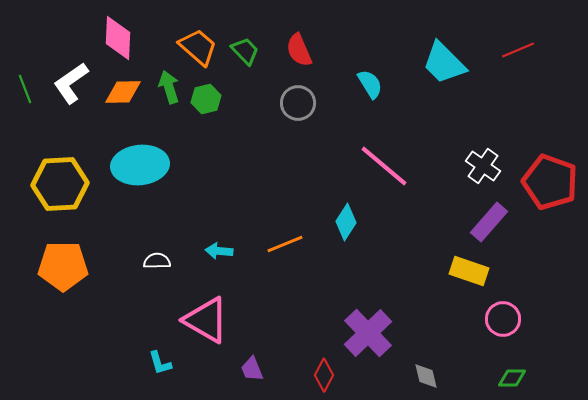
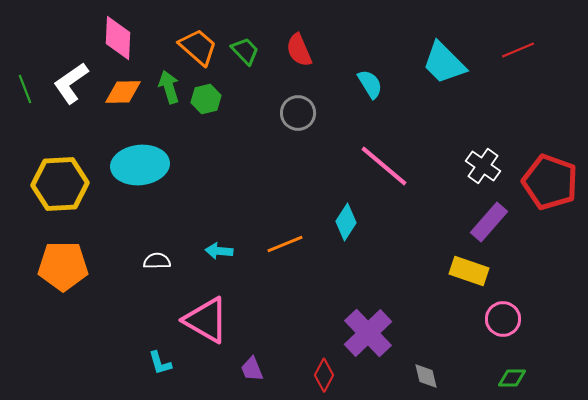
gray circle: moved 10 px down
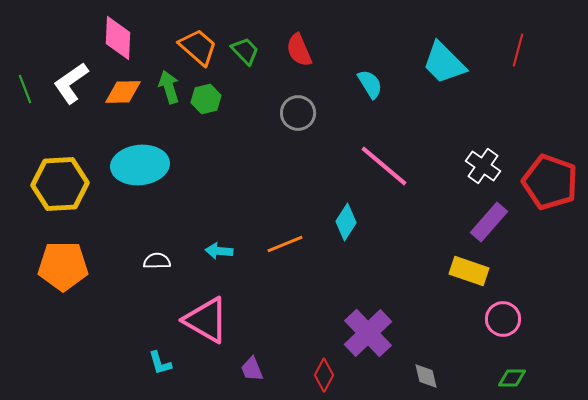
red line: rotated 52 degrees counterclockwise
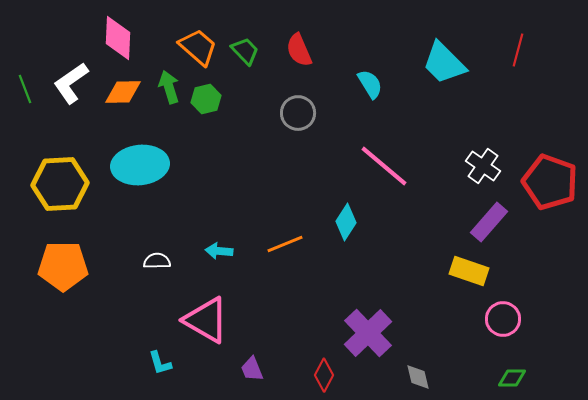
gray diamond: moved 8 px left, 1 px down
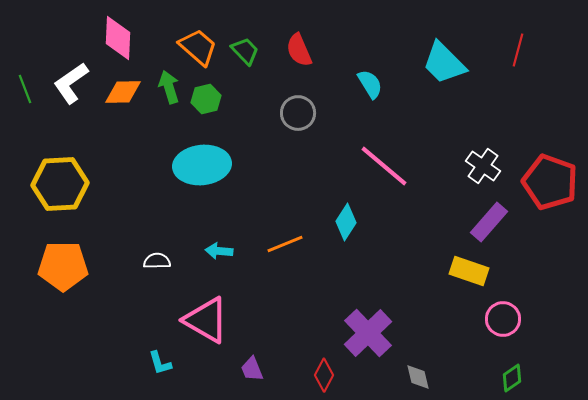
cyan ellipse: moved 62 px right
green diamond: rotated 36 degrees counterclockwise
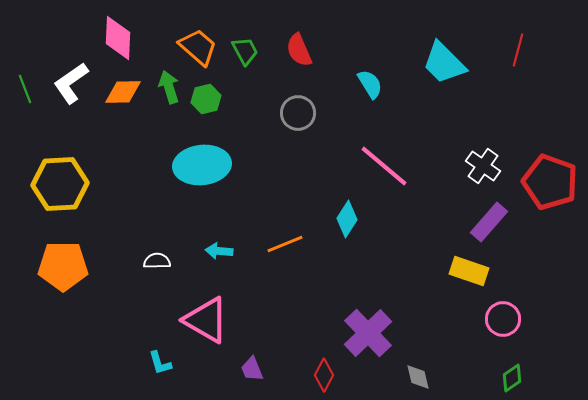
green trapezoid: rotated 16 degrees clockwise
cyan diamond: moved 1 px right, 3 px up
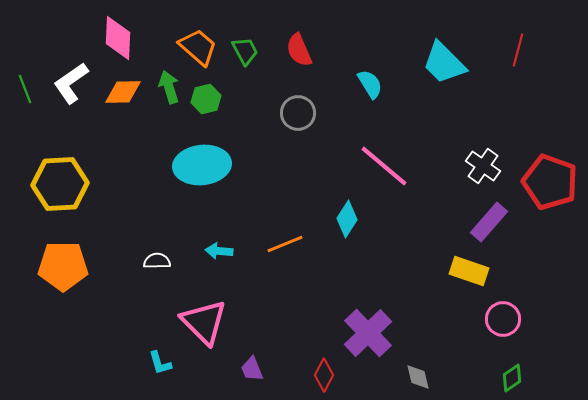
pink triangle: moved 2 px left, 2 px down; rotated 15 degrees clockwise
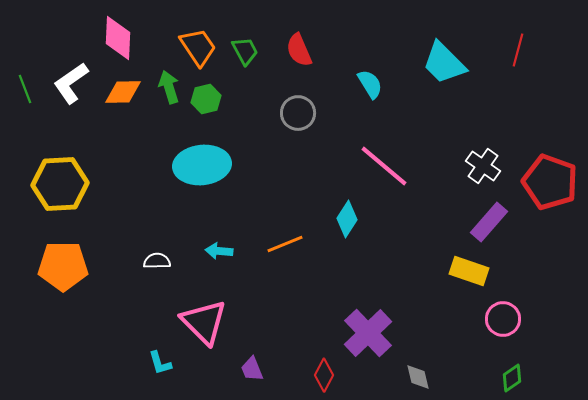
orange trapezoid: rotated 15 degrees clockwise
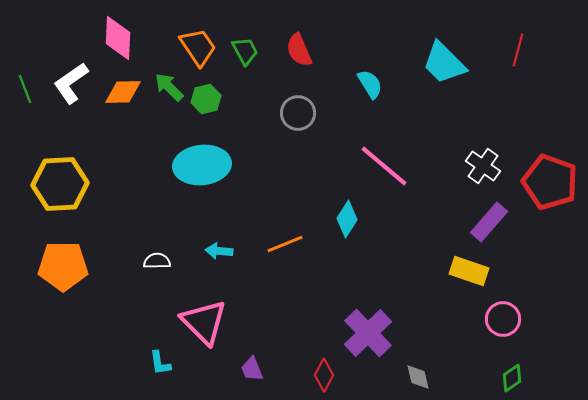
green arrow: rotated 28 degrees counterclockwise
cyan L-shape: rotated 8 degrees clockwise
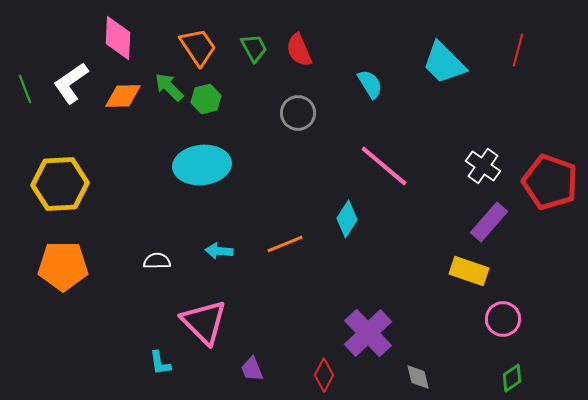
green trapezoid: moved 9 px right, 3 px up
orange diamond: moved 4 px down
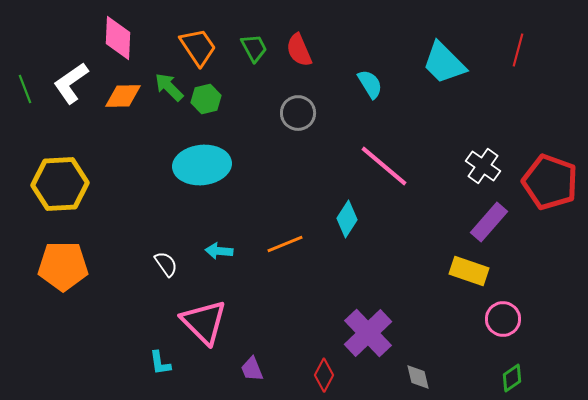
white semicircle: moved 9 px right, 3 px down; rotated 56 degrees clockwise
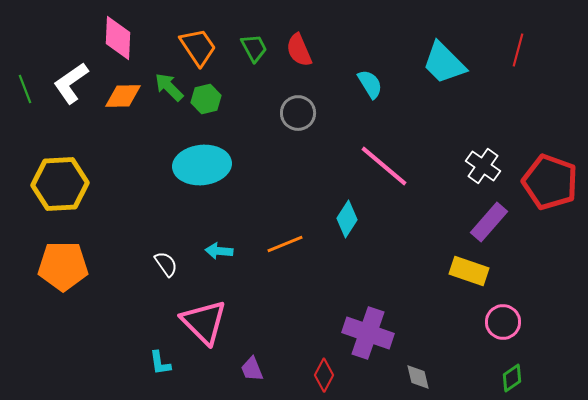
pink circle: moved 3 px down
purple cross: rotated 27 degrees counterclockwise
